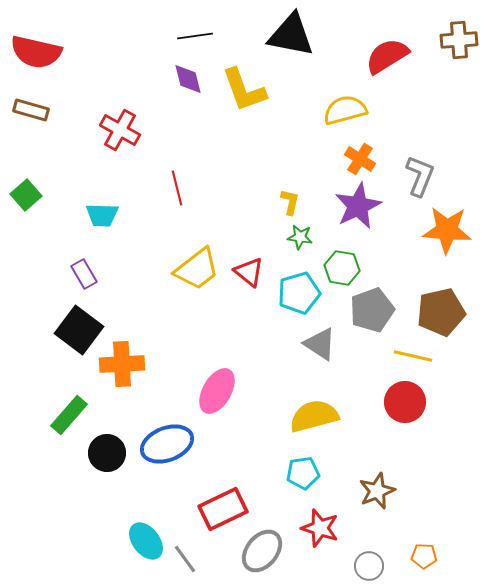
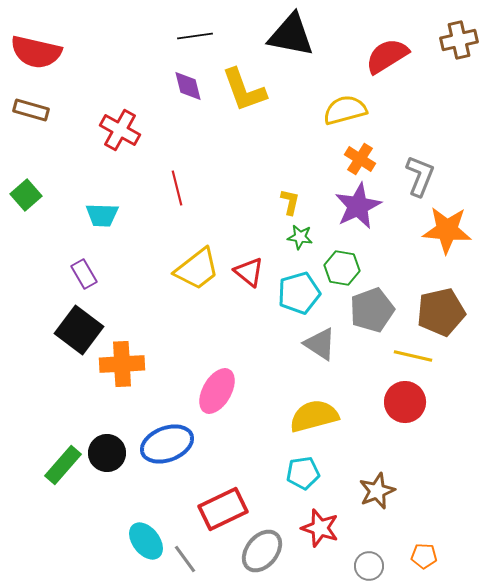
brown cross at (459, 40): rotated 9 degrees counterclockwise
purple diamond at (188, 79): moved 7 px down
green rectangle at (69, 415): moved 6 px left, 50 px down
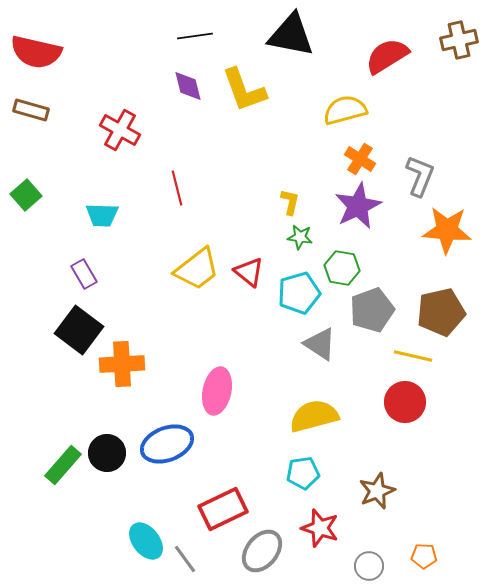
pink ellipse at (217, 391): rotated 18 degrees counterclockwise
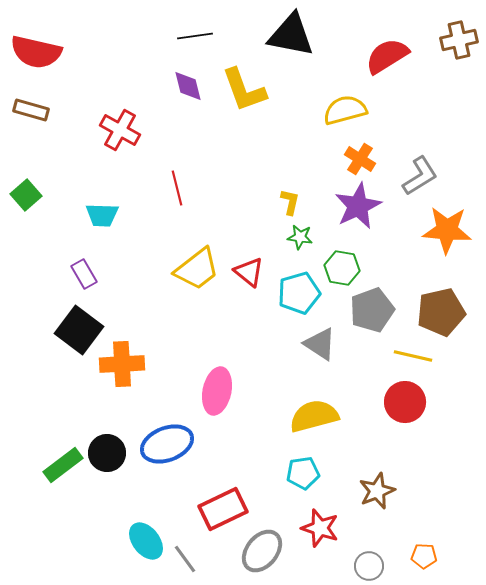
gray L-shape at (420, 176): rotated 36 degrees clockwise
green rectangle at (63, 465): rotated 12 degrees clockwise
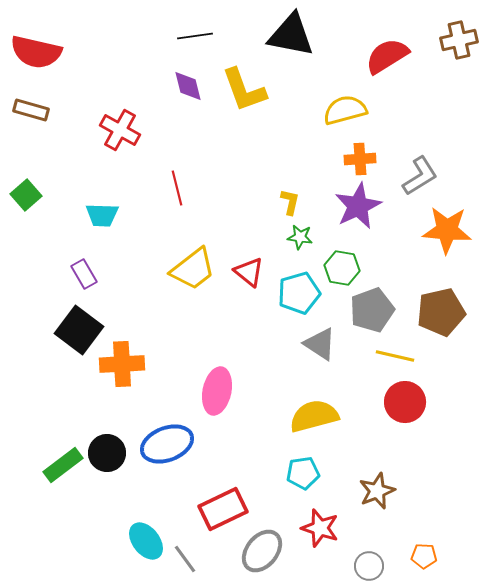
orange cross at (360, 159): rotated 36 degrees counterclockwise
yellow trapezoid at (197, 269): moved 4 px left
yellow line at (413, 356): moved 18 px left
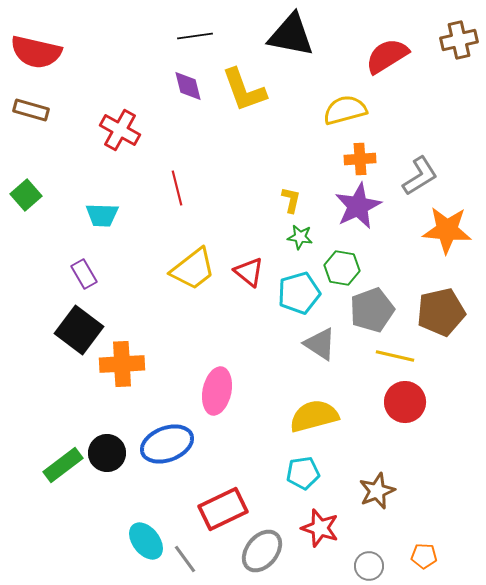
yellow L-shape at (290, 202): moved 1 px right, 2 px up
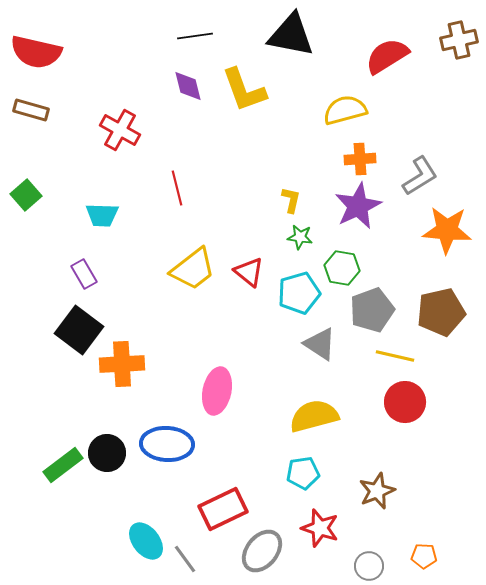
blue ellipse at (167, 444): rotated 24 degrees clockwise
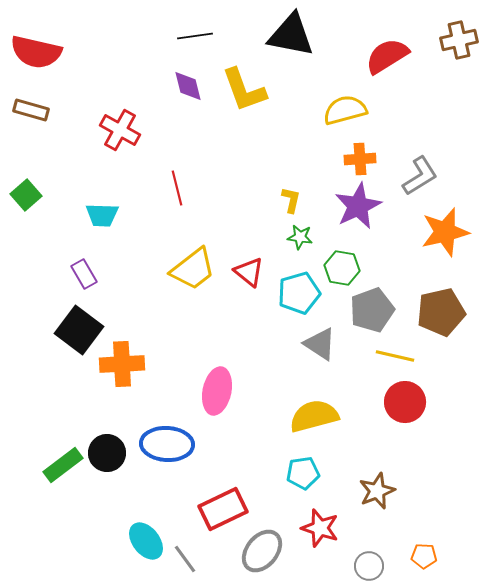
orange star at (447, 230): moved 2 px left, 2 px down; rotated 18 degrees counterclockwise
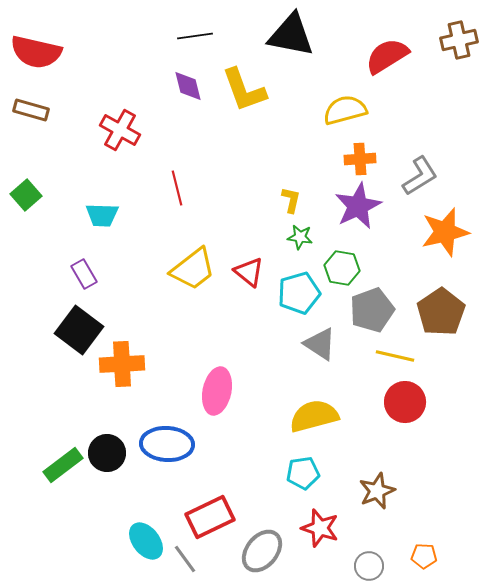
brown pentagon at (441, 312): rotated 21 degrees counterclockwise
red rectangle at (223, 509): moved 13 px left, 8 px down
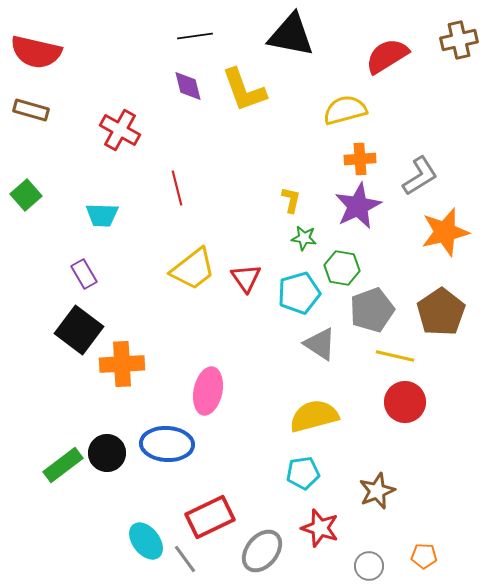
green star at (300, 237): moved 4 px right, 1 px down
red triangle at (249, 272): moved 3 px left, 6 px down; rotated 16 degrees clockwise
pink ellipse at (217, 391): moved 9 px left
